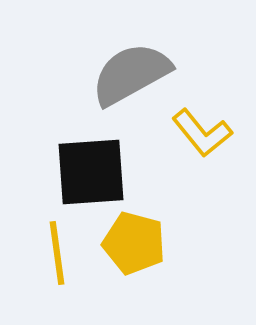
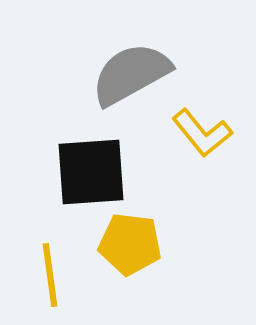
yellow pentagon: moved 4 px left, 1 px down; rotated 8 degrees counterclockwise
yellow line: moved 7 px left, 22 px down
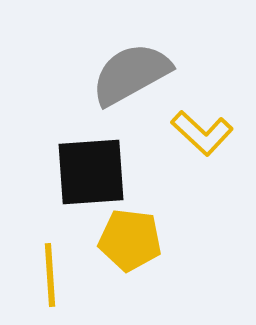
yellow L-shape: rotated 8 degrees counterclockwise
yellow pentagon: moved 4 px up
yellow line: rotated 4 degrees clockwise
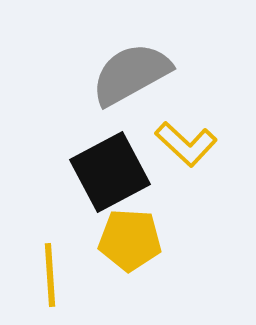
yellow L-shape: moved 16 px left, 11 px down
black square: moved 19 px right; rotated 24 degrees counterclockwise
yellow pentagon: rotated 4 degrees counterclockwise
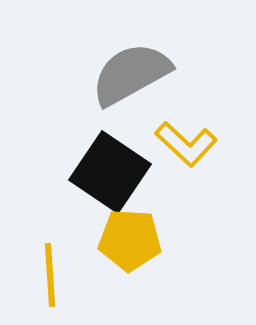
black square: rotated 28 degrees counterclockwise
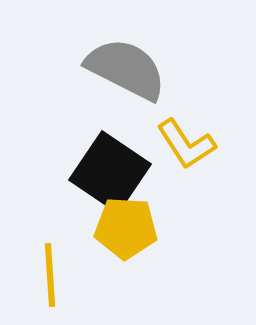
gray semicircle: moved 5 px left, 5 px up; rotated 56 degrees clockwise
yellow L-shape: rotated 14 degrees clockwise
yellow pentagon: moved 4 px left, 12 px up
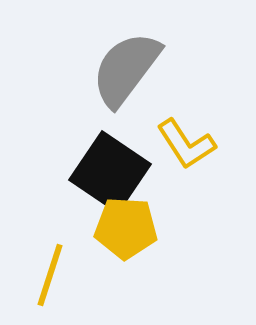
gray semicircle: rotated 80 degrees counterclockwise
yellow line: rotated 22 degrees clockwise
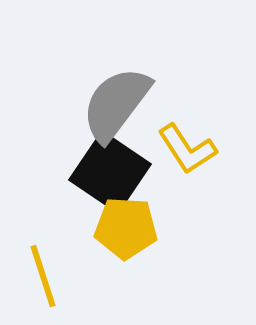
gray semicircle: moved 10 px left, 35 px down
yellow L-shape: moved 1 px right, 5 px down
yellow line: moved 7 px left, 1 px down; rotated 36 degrees counterclockwise
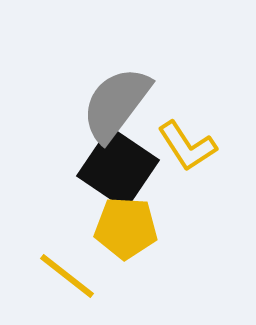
yellow L-shape: moved 3 px up
black square: moved 8 px right, 4 px up
yellow line: moved 24 px right; rotated 34 degrees counterclockwise
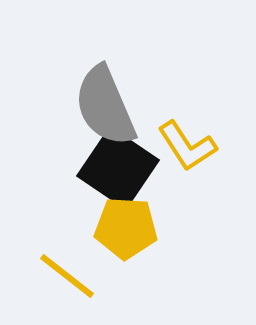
gray semicircle: moved 11 px left, 2 px down; rotated 60 degrees counterclockwise
